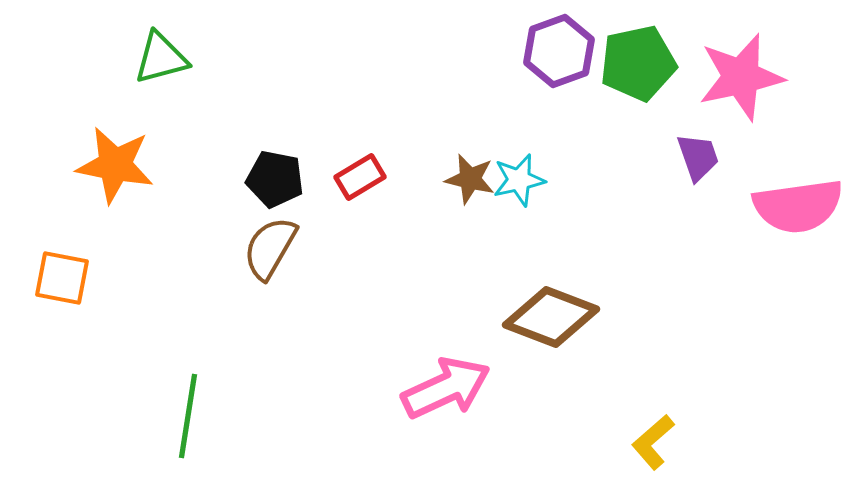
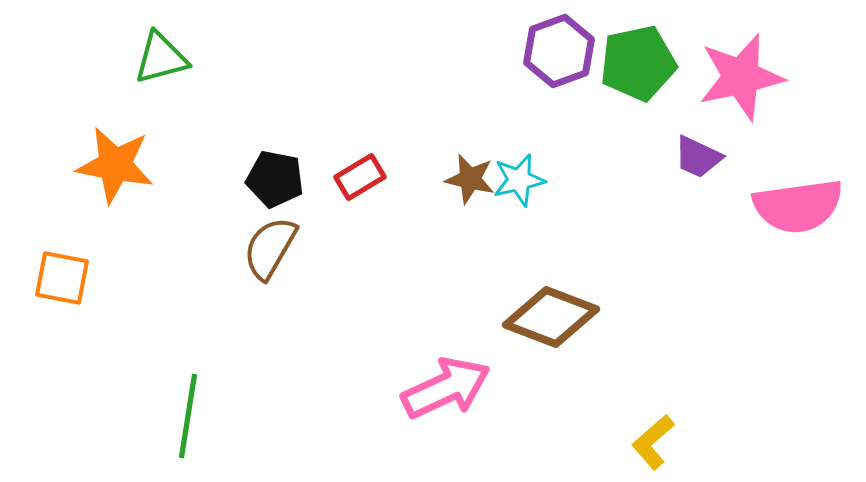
purple trapezoid: rotated 134 degrees clockwise
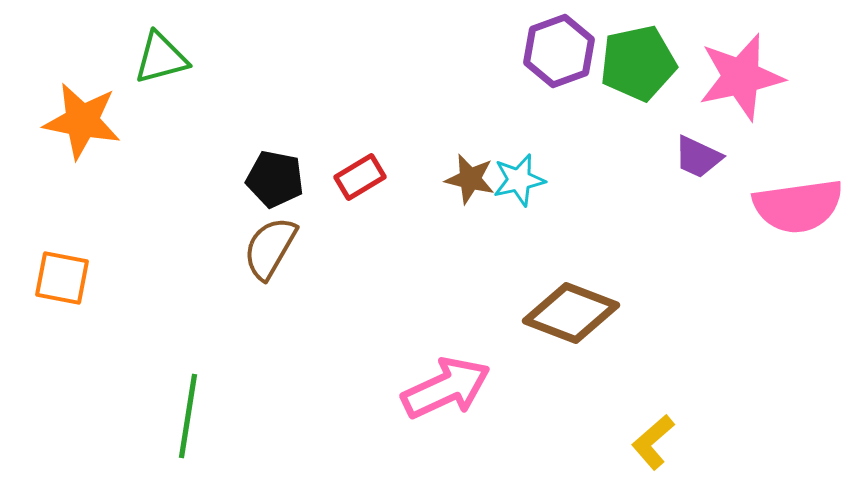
orange star: moved 33 px left, 44 px up
brown diamond: moved 20 px right, 4 px up
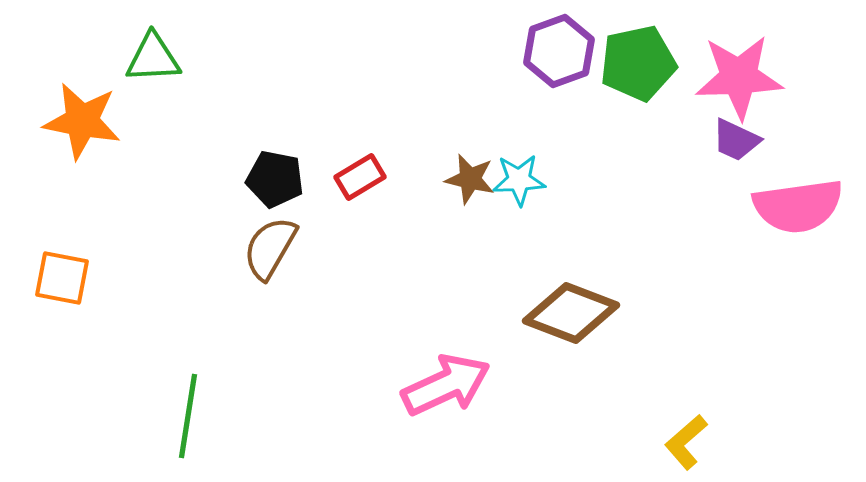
green triangle: moved 8 px left; rotated 12 degrees clockwise
pink star: moved 2 px left; rotated 10 degrees clockwise
purple trapezoid: moved 38 px right, 17 px up
cyan star: rotated 10 degrees clockwise
pink arrow: moved 3 px up
yellow L-shape: moved 33 px right
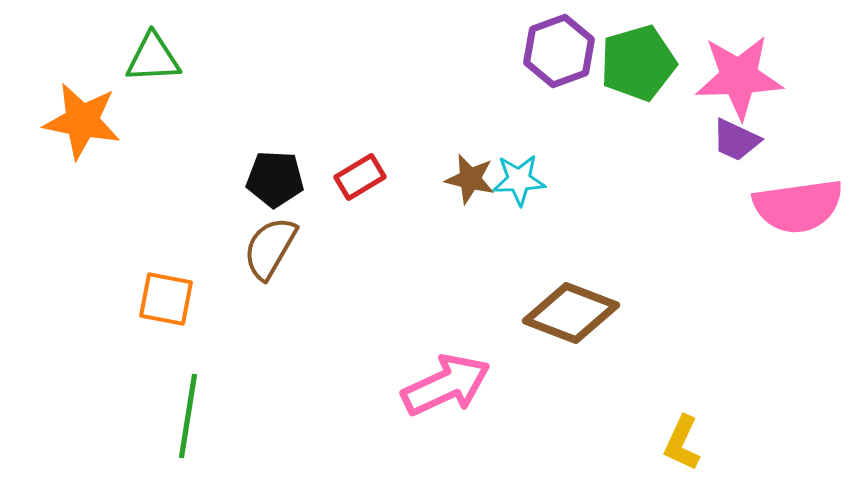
green pentagon: rotated 4 degrees counterclockwise
black pentagon: rotated 8 degrees counterclockwise
orange square: moved 104 px right, 21 px down
yellow L-shape: moved 4 px left, 1 px down; rotated 24 degrees counterclockwise
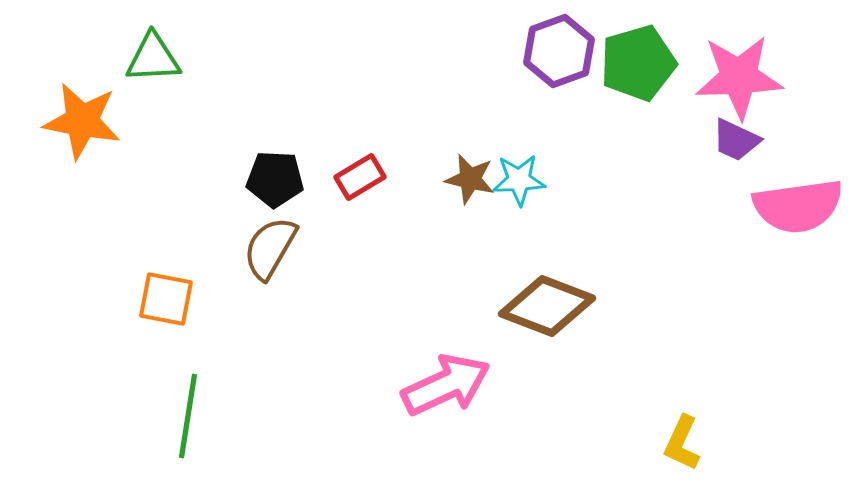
brown diamond: moved 24 px left, 7 px up
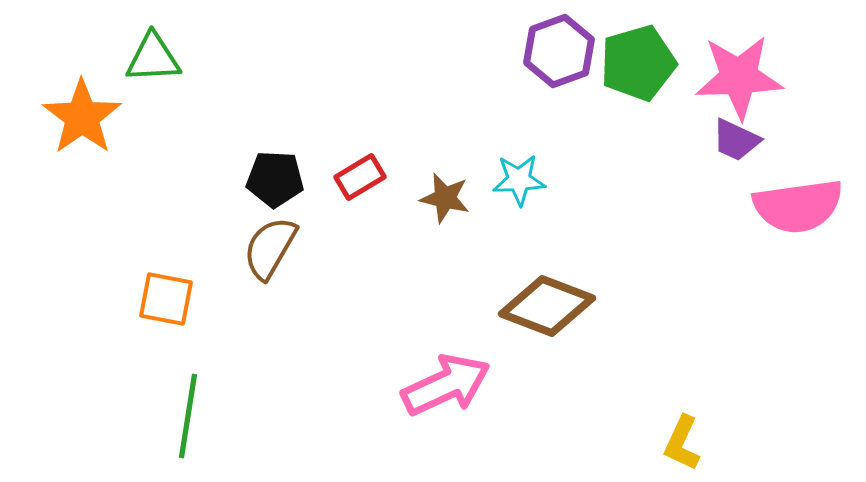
orange star: moved 4 px up; rotated 26 degrees clockwise
brown star: moved 25 px left, 19 px down
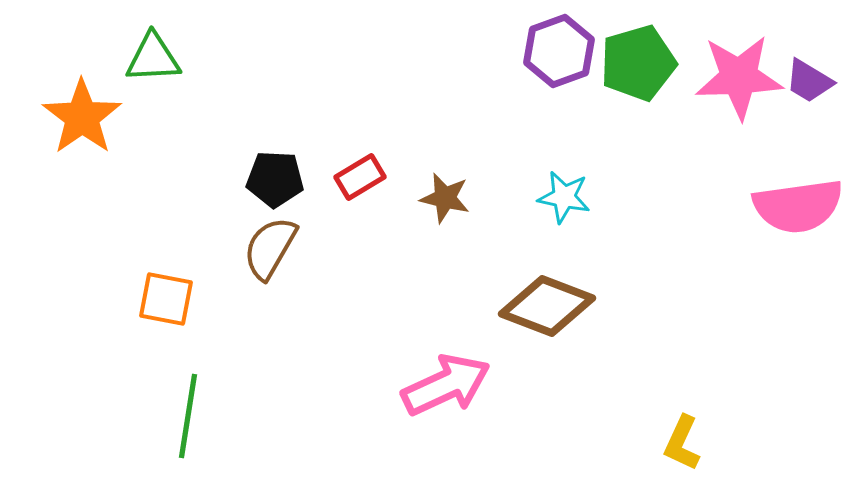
purple trapezoid: moved 73 px right, 59 px up; rotated 6 degrees clockwise
cyan star: moved 45 px right, 17 px down; rotated 14 degrees clockwise
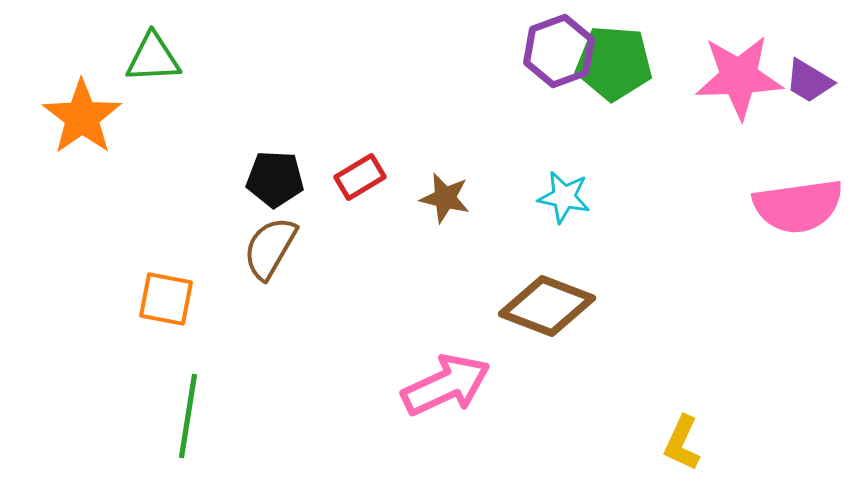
green pentagon: moved 24 px left; rotated 20 degrees clockwise
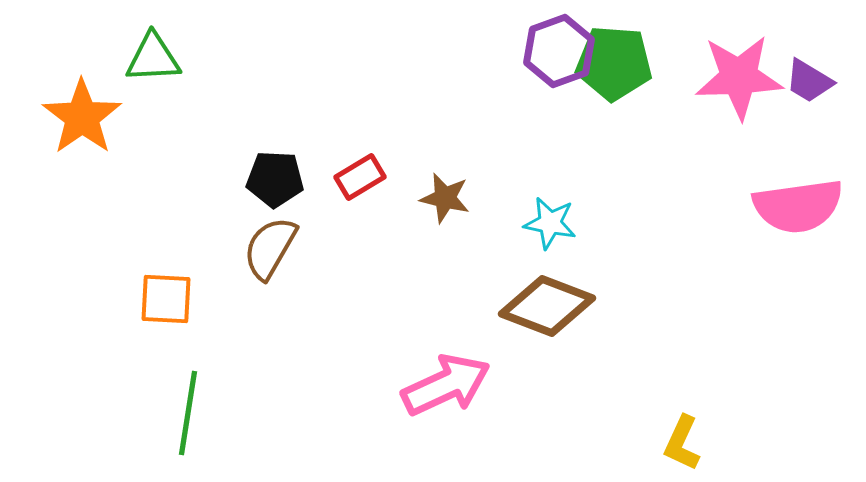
cyan star: moved 14 px left, 26 px down
orange square: rotated 8 degrees counterclockwise
green line: moved 3 px up
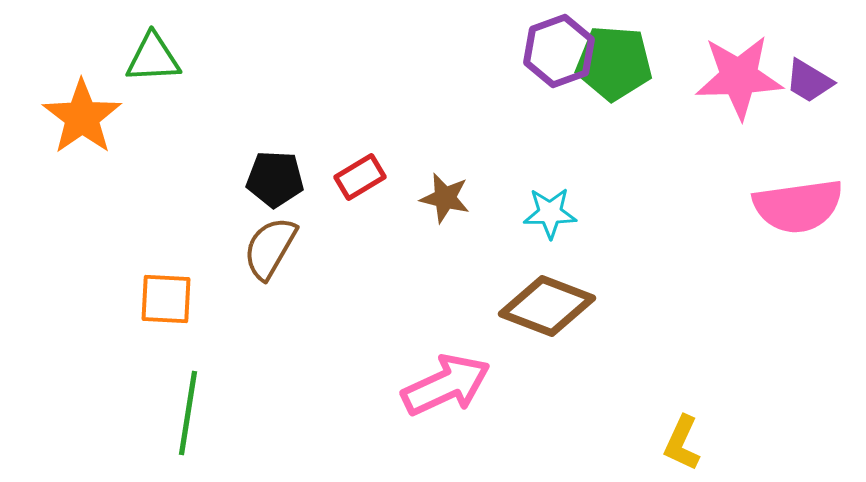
cyan star: moved 10 px up; rotated 12 degrees counterclockwise
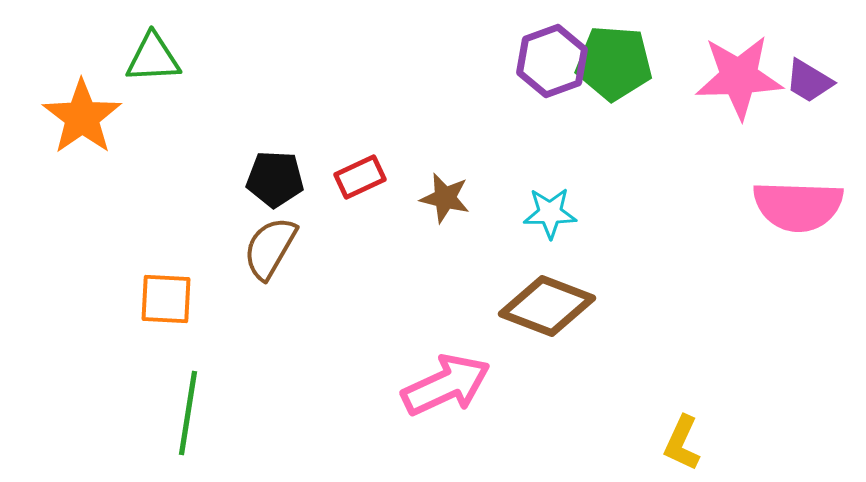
purple hexagon: moved 7 px left, 10 px down
red rectangle: rotated 6 degrees clockwise
pink semicircle: rotated 10 degrees clockwise
